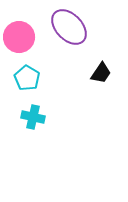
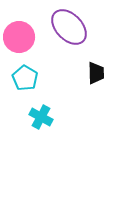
black trapezoid: moved 5 px left; rotated 35 degrees counterclockwise
cyan pentagon: moved 2 px left
cyan cross: moved 8 px right; rotated 15 degrees clockwise
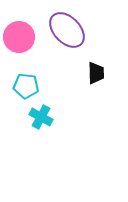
purple ellipse: moved 2 px left, 3 px down
cyan pentagon: moved 1 px right, 8 px down; rotated 25 degrees counterclockwise
